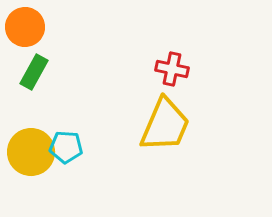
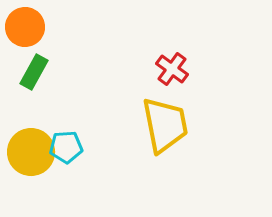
red cross: rotated 24 degrees clockwise
yellow trapezoid: rotated 34 degrees counterclockwise
cyan pentagon: rotated 8 degrees counterclockwise
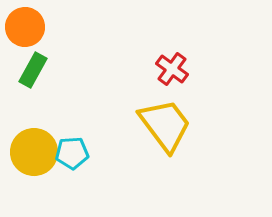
green rectangle: moved 1 px left, 2 px up
yellow trapezoid: rotated 26 degrees counterclockwise
cyan pentagon: moved 6 px right, 6 px down
yellow circle: moved 3 px right
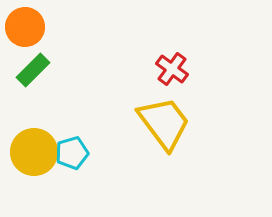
green rectangle: rotated 16 degrees clockwise
yellow trapezoid: moved 1 px left, 2 px up
cyan pentagon: rotated 12 degrees counterclockwise
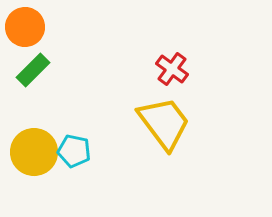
cyan pentagon: moved 2 px right, 2 px up; rotated 28 degrees clockwise
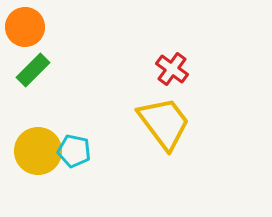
yellow circle: moved 4 px right, 1 px up
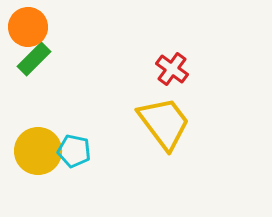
orange circle: moved 3 px right
green rectangle: moved 1 px right, 11 px up
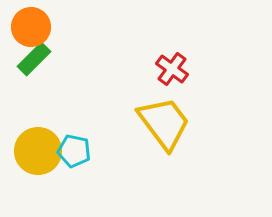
orange circle: moved 3 px right
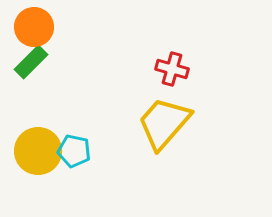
orange circle: moved 3 px right
green rectangle: moved 3 px left, 3 px down
red cross: rotated 20 degrees counterclockwise
yellow trapezoid: rotated 102 degrees counterclockwise
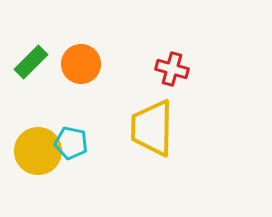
orange circle: moved 47 px right, 37 px down
yellow trapezoid: moved 12 px left, 5 px down; rotated 40 degrees counterclockwise
cyan pentagon: moved 3 px left, 8 px up
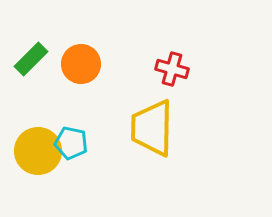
green rectangle: moved 3 px up
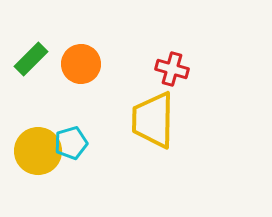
yellow trapezoid: moved 1 px right, 8 px up
cyan pentagon: rotated 28 degrees counterclockwise
